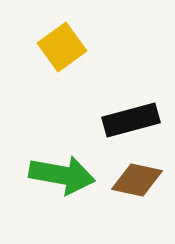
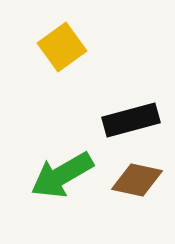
green arrow: rotated 140 degrees clockwise
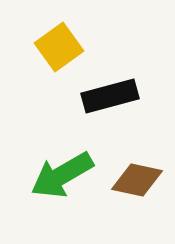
yellow square: moved 3 px left
black rectangle: moved 21 px left, 24 px up
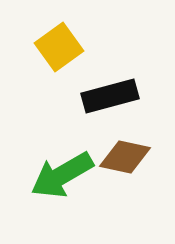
brown diamond: moved 12 px left, 23 px up
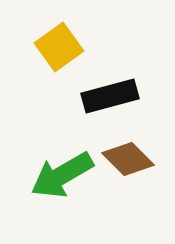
brown diamond: moved 3 px right, 2 px down; rotated 33 degrees clockwise
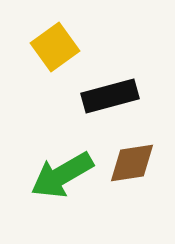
yellow square: moved 4 px left
brown diamond: moved 4 px right, 4 px down; rotated 54 degrees counterclockwise
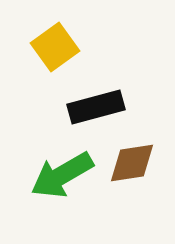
black rectangle: moved 14 px left, 11 px down
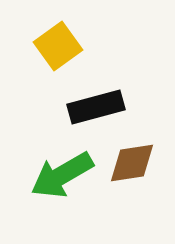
yellow square: moved 3 px right, 1 px up
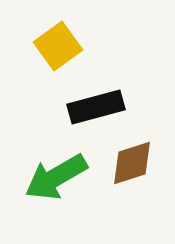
brown diamond: rotated 9 degrees counterclockwise
green arrow: moved 6 px left, 2 px down
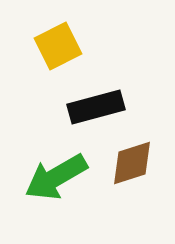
yellow square: rotated 9 degrees clockwise
